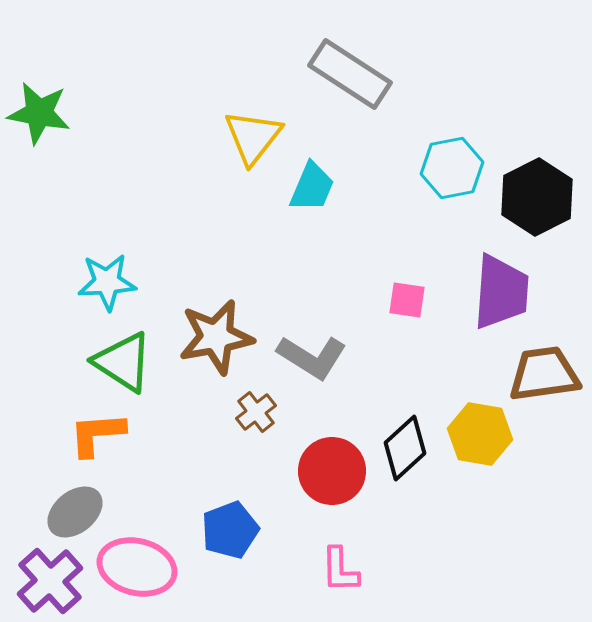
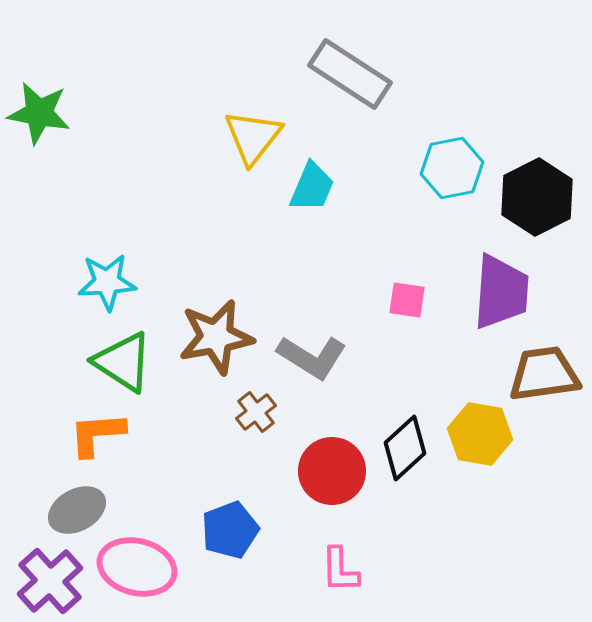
gray ellipse: moved 2 px right, 2 px up; rotated 10 degrees clockwise
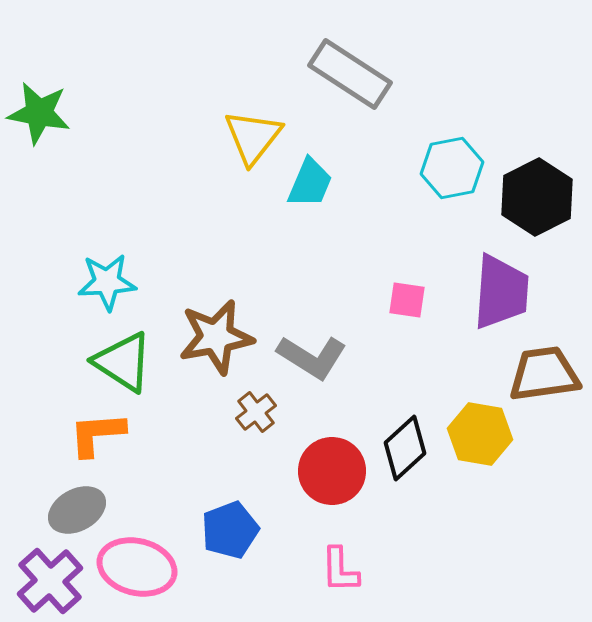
cyan trapezoid: moved 2 px left, 4 px up
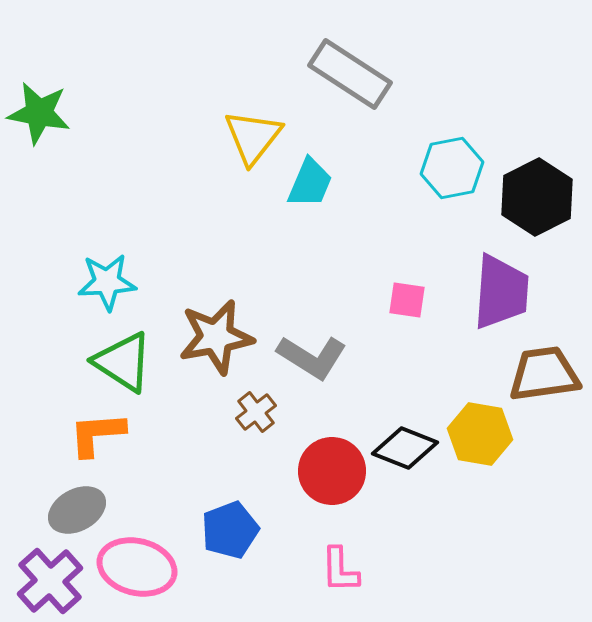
black diamond: rotated 64 degrees clockwise
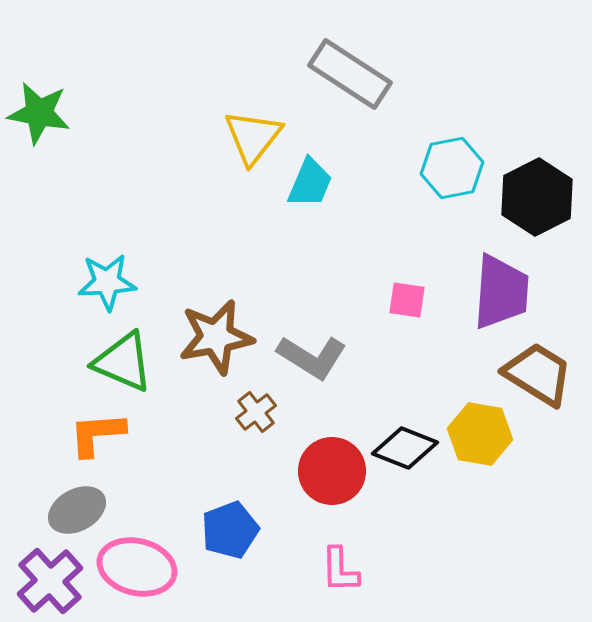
green triangle: rotated 10 degrees counterclockwise
brown trapezoid: moved 6 px left; rotated 40 degrees clockwise
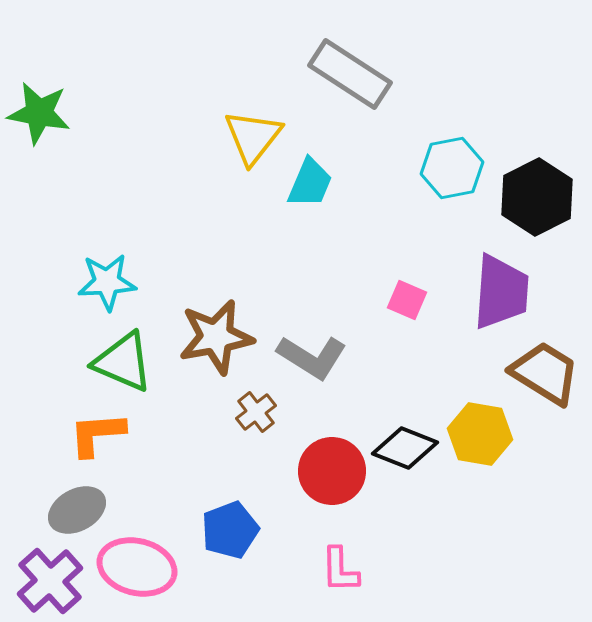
pink square: rotated 15 degrees clockwise
brown trapezoid: moved 7 px right, 1 px up
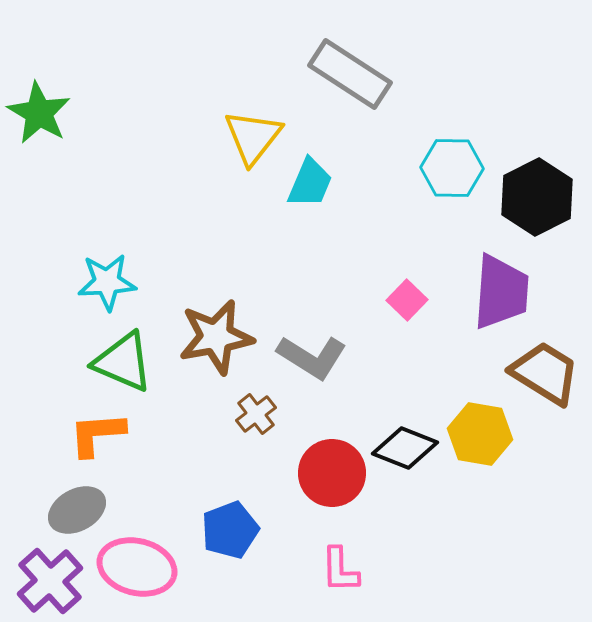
green star: rotated 20 degrees clockwise
cyan hexagon: rotated 12 degrees clockwise
pink square: rotated 21 degrees clockwise
brown cross: moved 2 px down
red circle: moved 2 px down
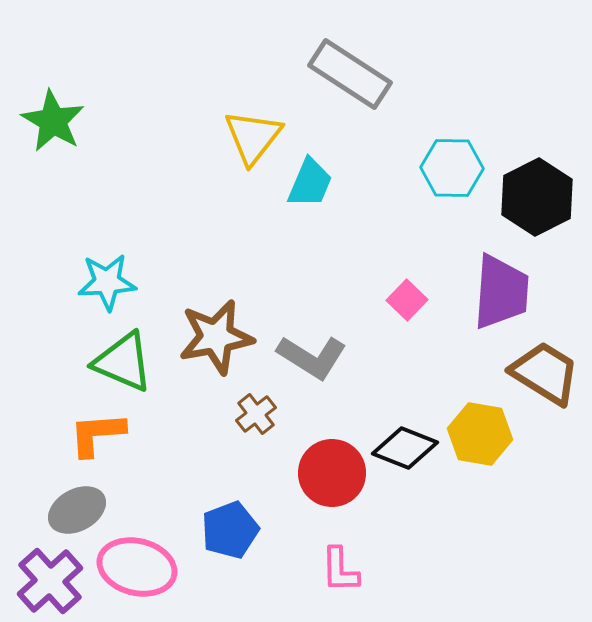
green star: moved 14 px right, 8 px down
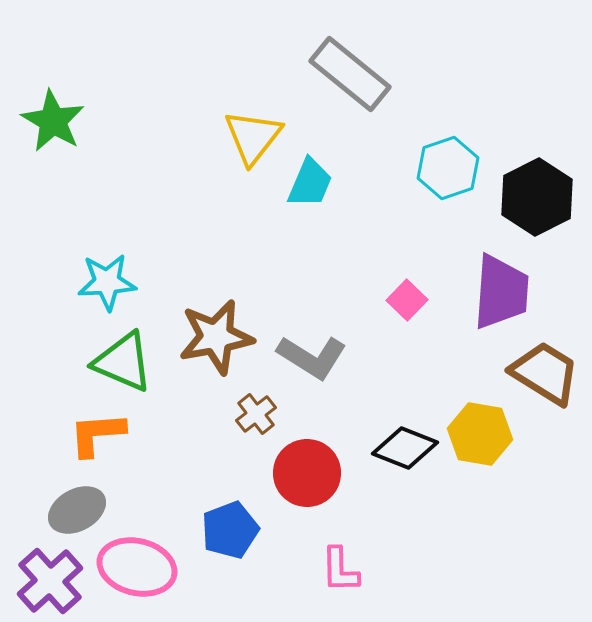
gray rectangle: rotated 6 degrees clockwise
cyan hexagon: moved 4 px left; rotated 20 degrees counterclockwise
red circle: moved 25 px left
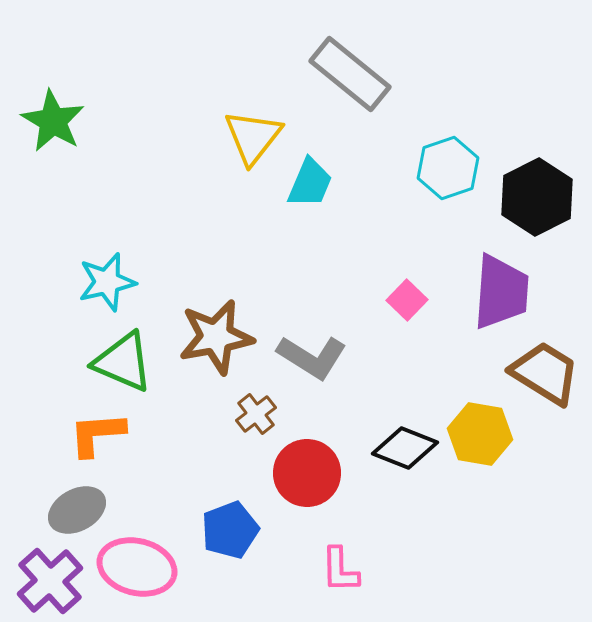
cyan star: rotated 10 degrees counterclockwise
